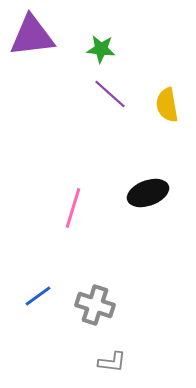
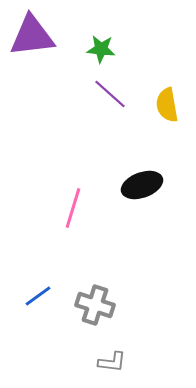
black ellipse: moved 6 px left, 8 px up
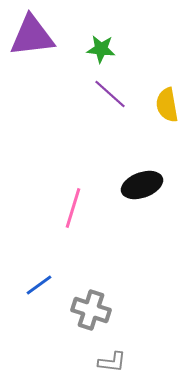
blue line: moved 1 px right, 11 px up
gray cross: moved 4 px left, 5 px down
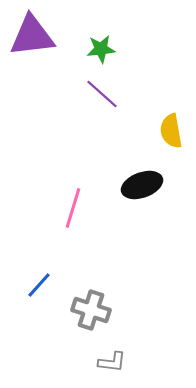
green star: rotated 12 degrees counterclockwise
purple line: moved 8 px left
yellow semicircle: moved 4 px right, 26 px down
blue line: rotated 12 degrees counterclockwise
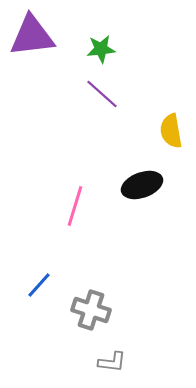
pink line: moved 2 px right, 2 px up
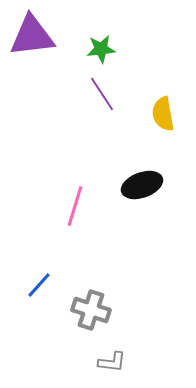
purple line: rotated 15 degrees clockwise
yellow semicircle: moved 8 px left, 17 px up
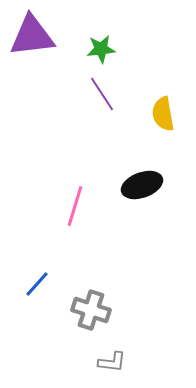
blue line: moved 2 px left, 1 px up
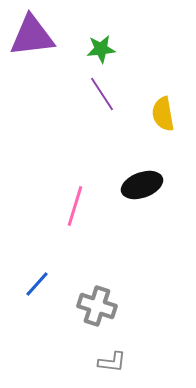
gray cross: moved 6 px right, 4 px up
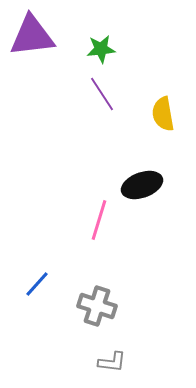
pink line: moved 24 px right, 14 px down
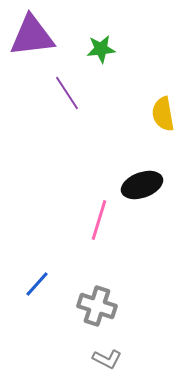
purple line: moved 35 px left, 1 px up
gray L-shape: moved 5 px left, 3 px up; rotated 20 degrees clockwise
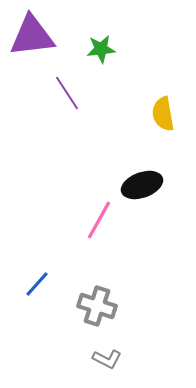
pink line: rotated 12 degrees clockwise
